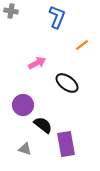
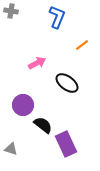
purple rectangle: rotated 15 degrees counterclockwise
gray triangle: moved 14 px left
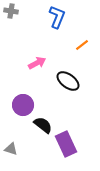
black ellipse: moved 1 px right, 2 px up
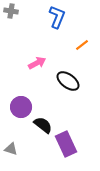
purple circle: moved 2 px left, 2 px down
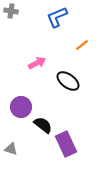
blue L-shape: rotated 135 degrees counterclockwise
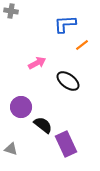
blue L-shape: moved 8 px right, 7 px down; rotated 20 degrees clockwise
